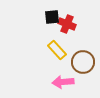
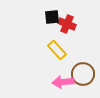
brown circle: moved 12 px down
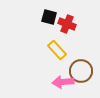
black square: moved 3 px left; rotated 21 degrees clockwise
brown circle: moved 2 px left, 3 px up
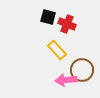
black square: moved 1 px left
brown circle: moved 1 px right, 1 px up
pink arrow: moved 3 px right, 2 px up
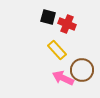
pink arrow: moved 3 px left, 2 px up; rotated 30 degrees clockwise
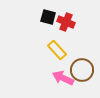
red cross: moved 1 px left, 2 px up
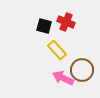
black square: moved 4 px left, 9 px down
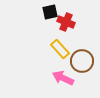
black square: moved 6 px right, 14 px up; rotated 28 degrees counterclockwise
yellow rectangle: moved 3 px right, 1 px up
brown circle: moved 9 px up
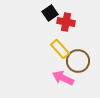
black square: moved 1 px down; rotated 21 degrees counterclockwise
red cross: rotated 12 degrees counterclockwise
brown circle: moved 4 px left
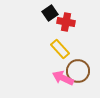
brown circle: moved 10 px down
